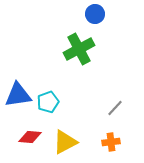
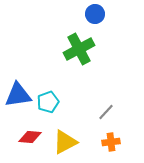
gray line: moved 9 px left, 4 px down
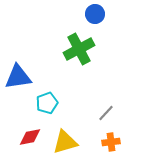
blue triangle: moved 18 px up
cyan pentagon: moved 1 px left, 1 px down
gray line: moved 1 px down
red diamond: rotated 15 degrees counterclockwise
yellow triangle: rotated 12 degrees clockwise
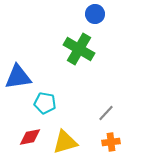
green cross: rotated 32 degrees counterclockwise
cyan pentagon: moved 2 px left; rotated 30 degrees clockwise
